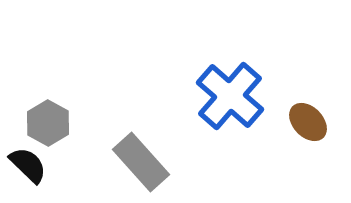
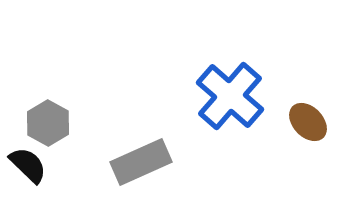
gray rectangle: rotated 72 degrees counterclockwise
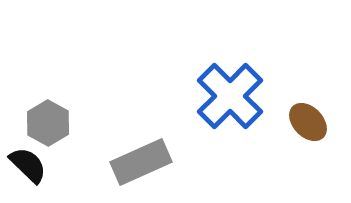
blue cross: rotated 4 degrees clockwise
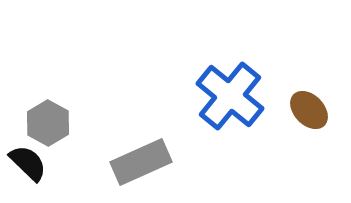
blue cross: rotated 6 degrees counterclockwise
brown ellipse: moved 1 px right, 12 px up
black semicircle: moved 2 px up
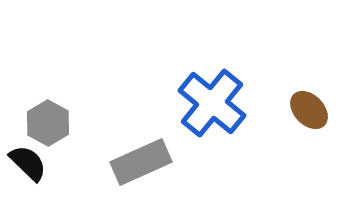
blue cross: moved 18 px left, 7 px down
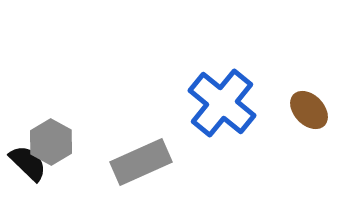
blue cross: moved 10 px right
gray hexagon: moved 3 px right, 19 px down
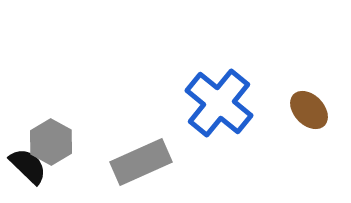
blue cross: moved 3 px left
black semicircle: moved 3 px down
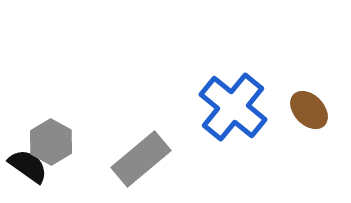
blue cross: moved 14 px right, 4 px down
gray rectangle: moved 3 px up; rotated 16 degrees counterclockwise
black semicircle: rotated 9 degrees counterclockwise
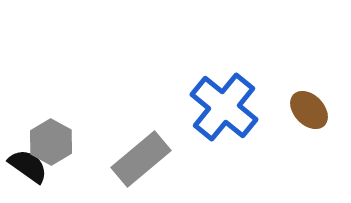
blue cross: moved 9 px left
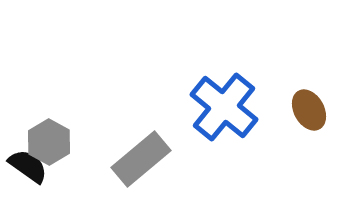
brown ellipse: rotated 15 degrees clockwise
gray hexagon: moved 2 px left
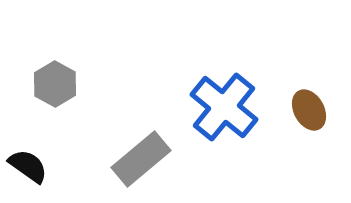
gray hexagon: moved 6 px right, 58 px up
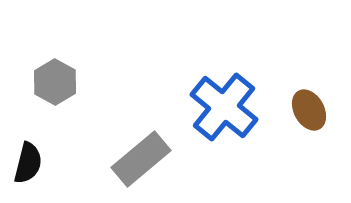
gray hexagon: moved 2 px up
black semicircle: moved 3 px up; rotated 69 degrees clockwise
